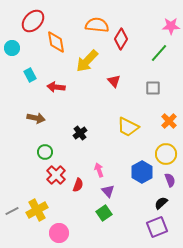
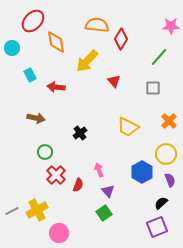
green line: moved 4 px down
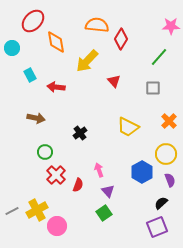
pink circle: moved 2 px left, 7 px up
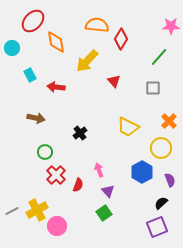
yellow circle: moved 5 px left, 6 px up
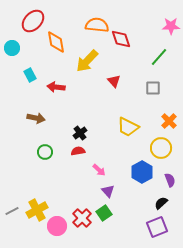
red diamond: rotated 50 degrees counterclockwise
pink arrow: rotated 152 degrees clockwise
red cross: moved 26 px right, 43 px down
red semicircle: moved 34 px up; rotated 120 degrees counterclockwise
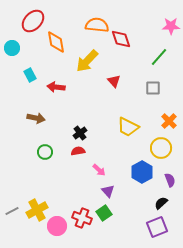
red cross: rotated 24 degrees counterclockwise
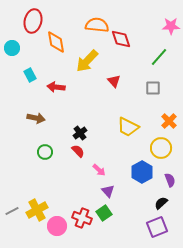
red ellipse: rotated 30 degrees counterclockwise
red semicircle: rotated 56 degrees clockwise
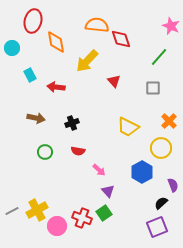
pink star: rotated 24 degrees clockwise
black cross: moved 8 px left, 10 px up; rotated 16 degrees clockwise
red semicircle: rotated 144 degrees clockwise
purple semicircle: moved 3 px right, 5 px down
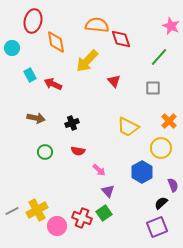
red arrow: moved 3 px left, 3 px up; rotated 18 degrees clockwise
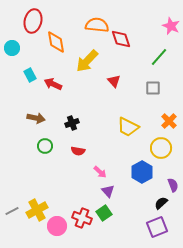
green circle: moved 6 px up
pink arrow: moved 1 px right, 2 px down
